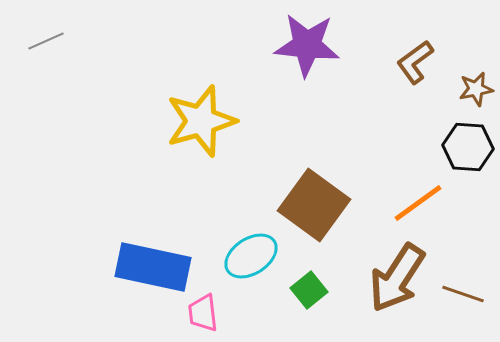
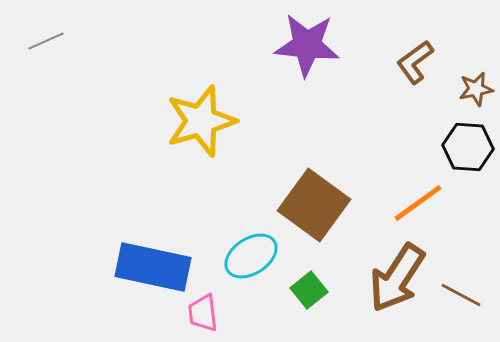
brown line: moved 2 px left, 1 px down; rotated 9 degrees clockwise
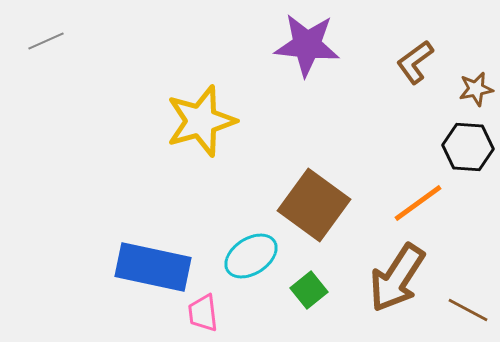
brown line: moved 7 px right, 15 px down
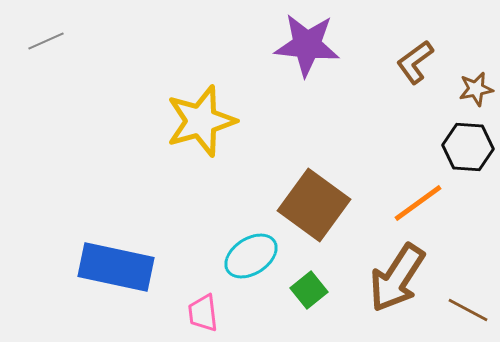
blue rectangle: moved 37 px left
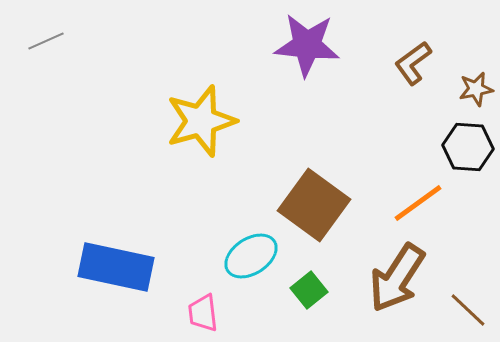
brown L-shape: moved 2 px left, 1 px down
brown line: rotated 15 degrees clockwise
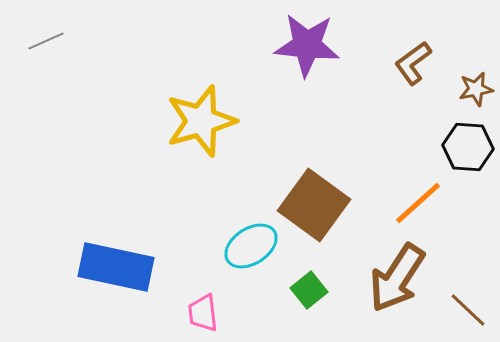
orange line: rotated 6 degrees counterclockwise
cyan ellipse: moved 10 px up
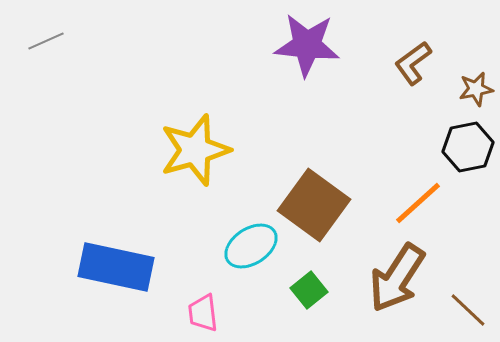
yellow star: moved 6 px left, 29 px down
black hexagon: rotated 15 degrees counterclockwise
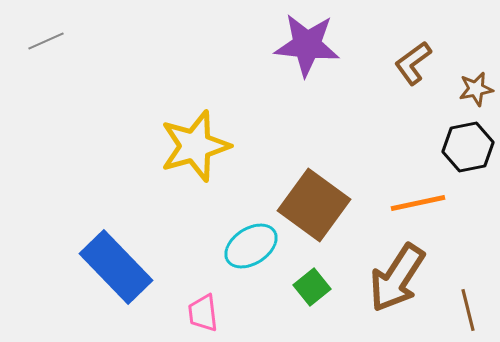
yellow star: moved 4 px up
orange line: rotated 30 degrees clockwise
blue rectangle: rotated 34 degrees clockwise
green square: moved 3 px right, 3 px up
brown line: rotated 33 degrees clockwise
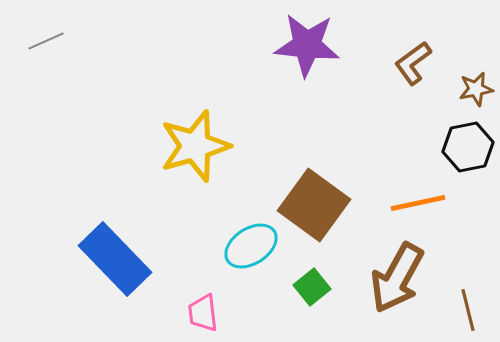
blue rectangle: moved 1 px left, 8 px up
brown arrow: rotated 4 degrees counterclockwise
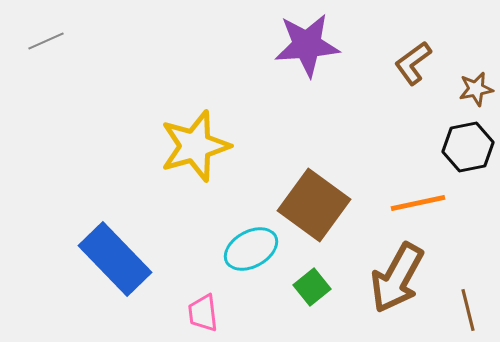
purple star: rotated 10 degrees counterclockwise
cyan ellipse: moved 3 px down; rotated 4 degrees clockwise
